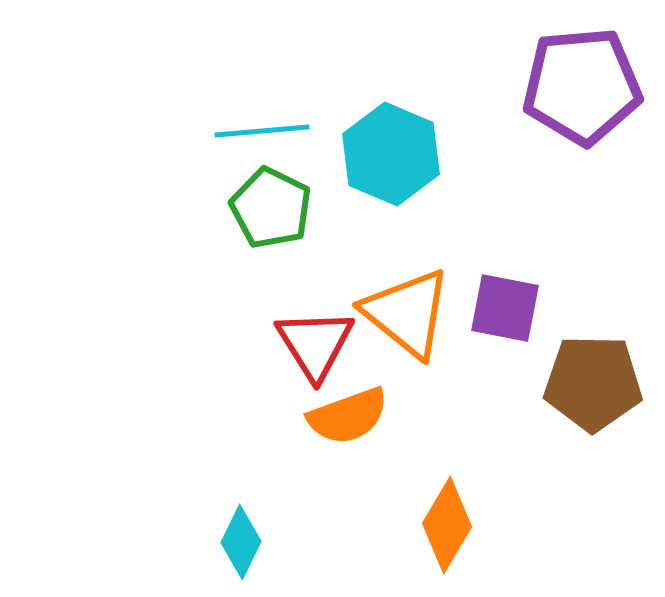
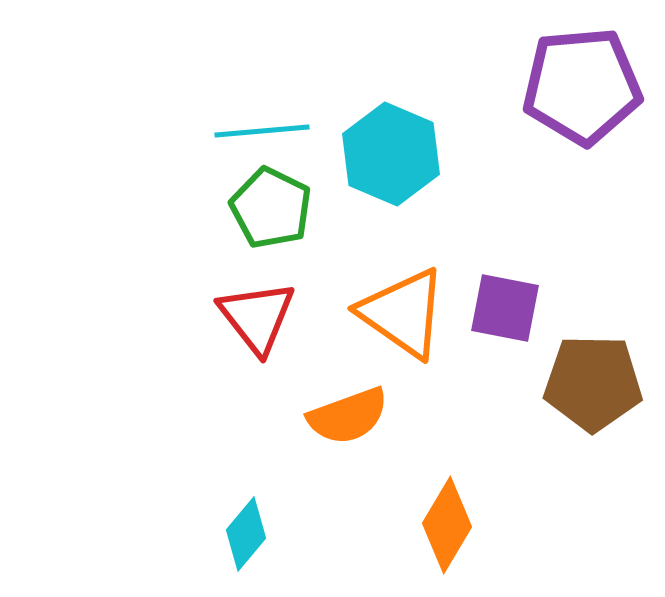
orange triangle: moved 4 px left; rotated 4 degrees counterclockwise
red triangle: moved 58 px left, 27 px up; rotated 6 degrees counterclockwise
cyan diamond: moved 5 px right, 8 px up; rotated 14 degrees clockwise
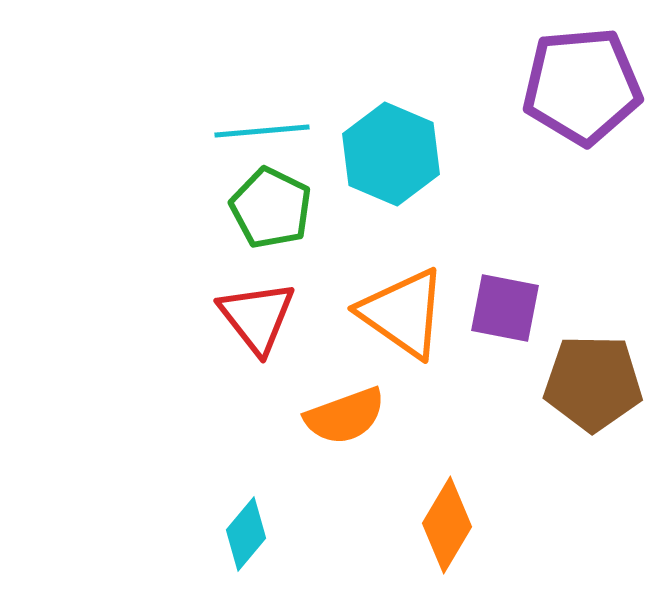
orange semicircle: moved 3 px left
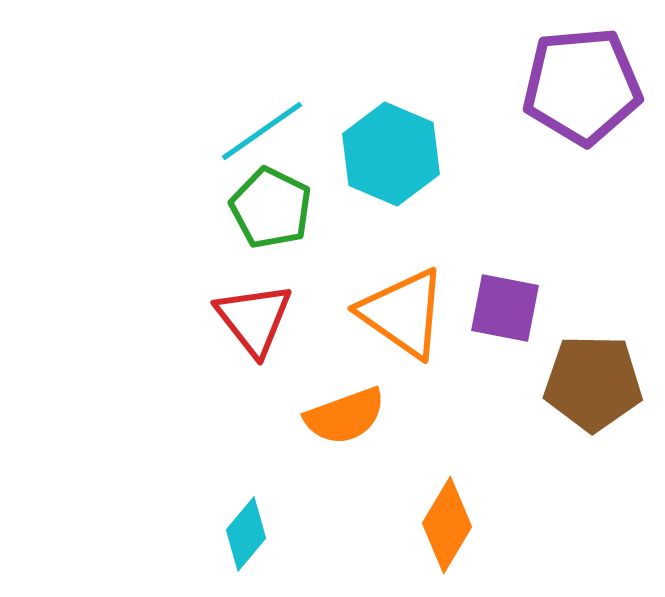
cyan line: rotated 30 degrees counterclockwise
red triangle: moved 3 px left, 2 px down
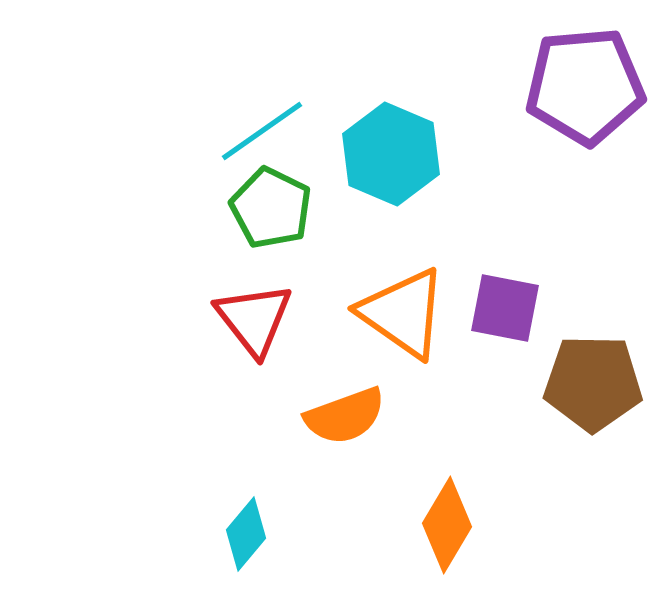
purple pentagon: moved 3 px right
